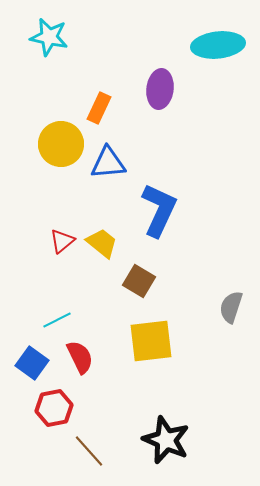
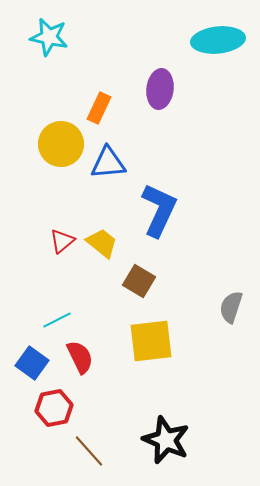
cyan ellipse: moved 5 px up
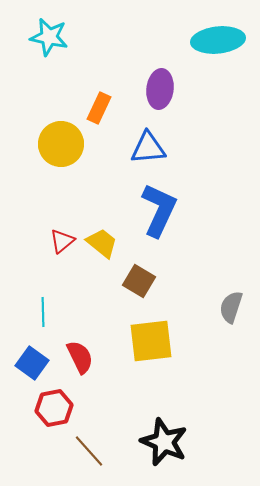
blue triangle: moved 40 px right, 15 px up
cyan line: moved 14 px left, 8 px up; rotated 64 degrees counterclockwise
black star: moved 2 px left, 2 px down
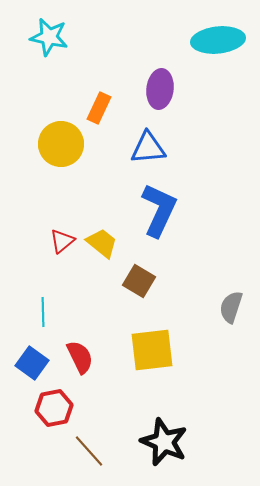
yellow square: moved 1 px right, 9 px down
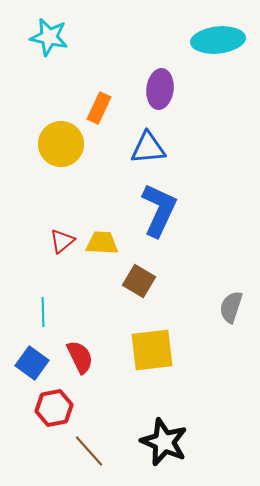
yellow trapezoid: rotated 36 degrees counterclockwise
